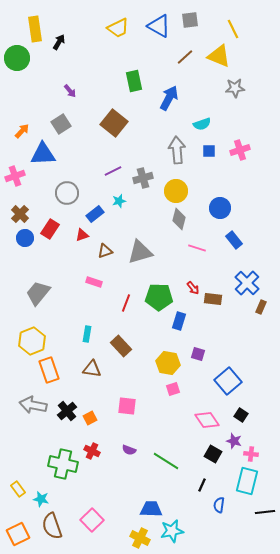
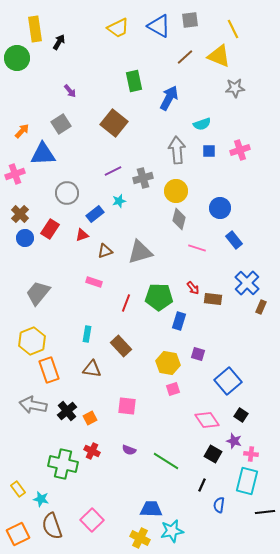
pink cross at (15, 176): moved 2 px up
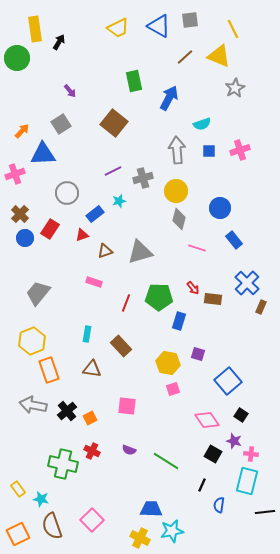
gray star at (235, 88): rotated 24 degrees counterclockwise
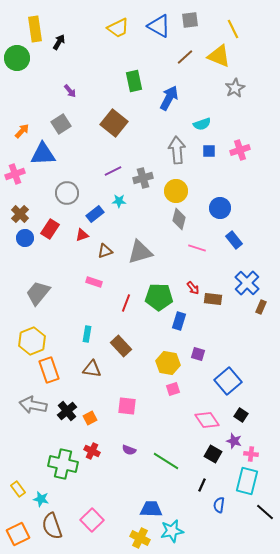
cyan star at (119, 201): rotated 16 degrees clockwise
black line at (265, 512): rotated 48 degrees clockwise
